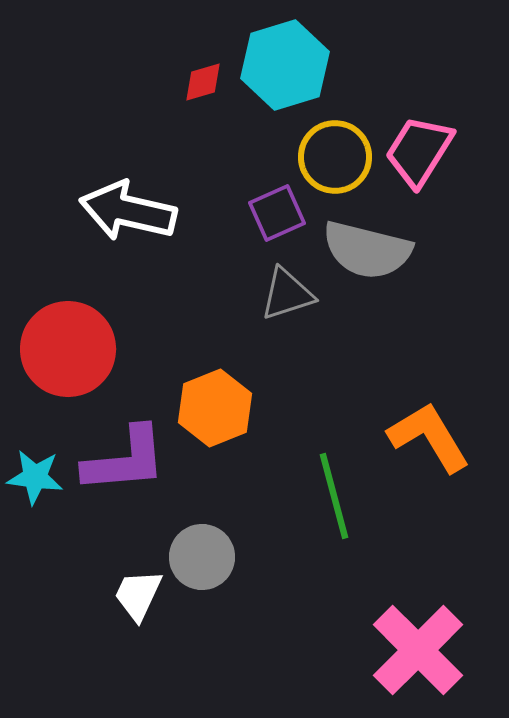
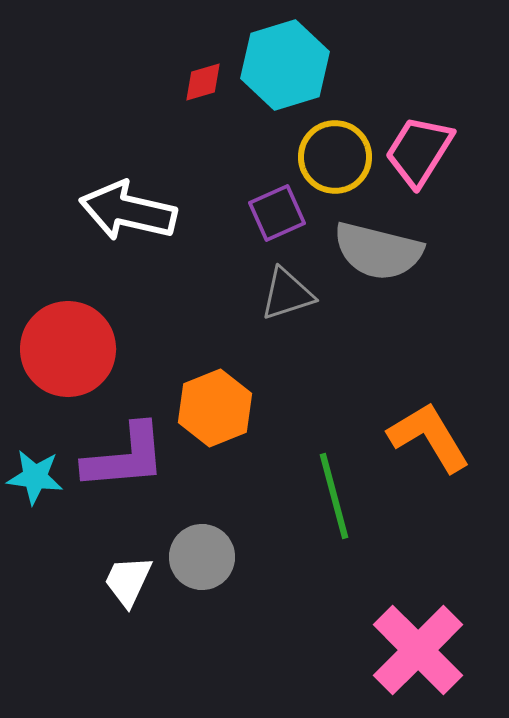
gray semicircle: moved 11 px right, 1 px down
purple L-shape: moved 3 px up
white trapezoid: moved 10 px left, 14 px up
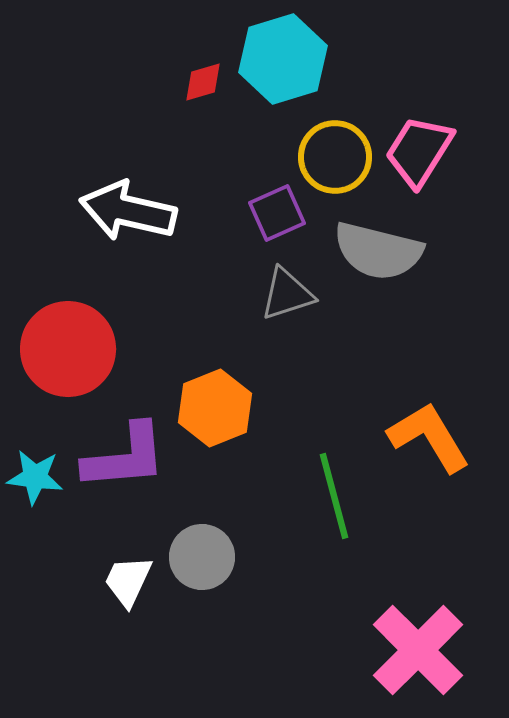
cyan hexagon: moved 2 px left, 6 px up
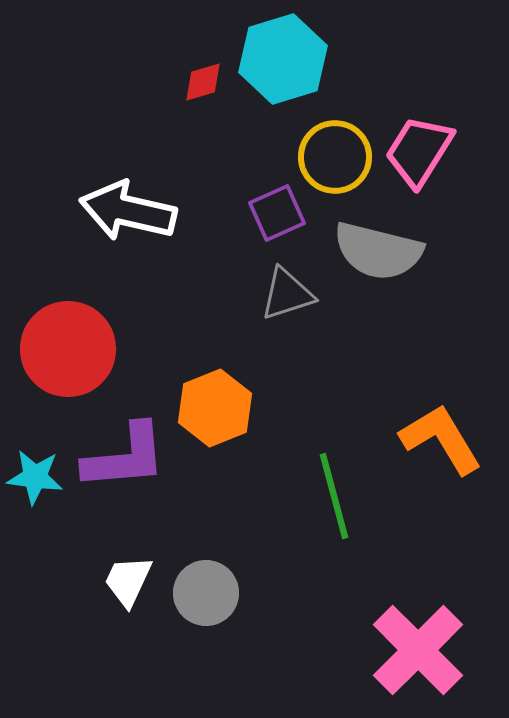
orange L-shape: moved 12 px right, 2 px down
gray circle: moved 4 px right, 36 px down
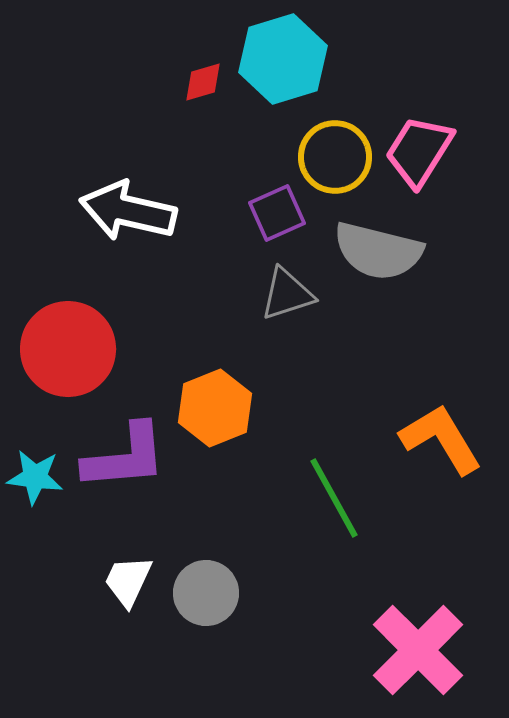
green line: moved 2 px down; rotated 14 degrees counterclockwise
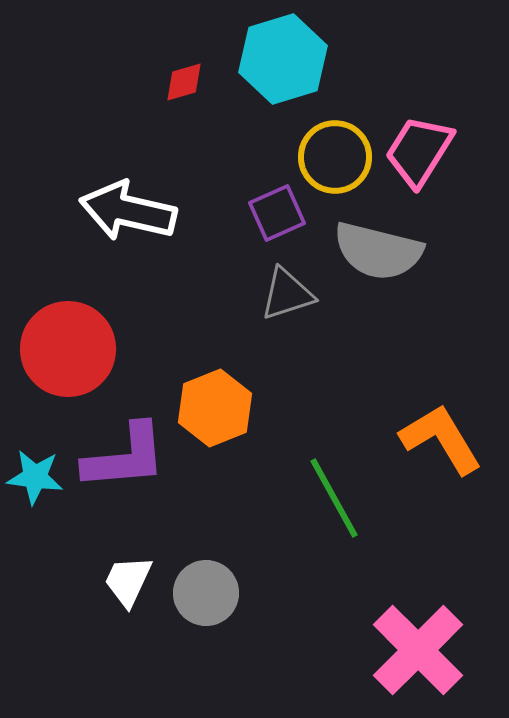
red diamond: moved 19 px left
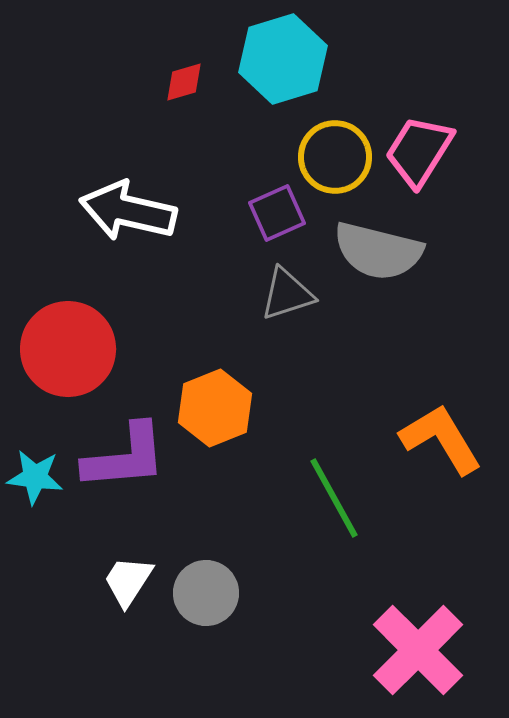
white trapezoid: rotated 8 degrees clockwise
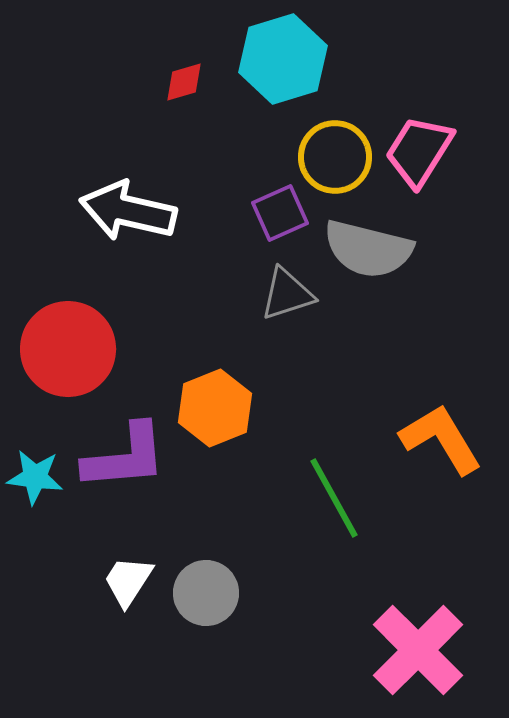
purple square: moved 3 px right
gray semicircle: moved 10 px left, 2 px up
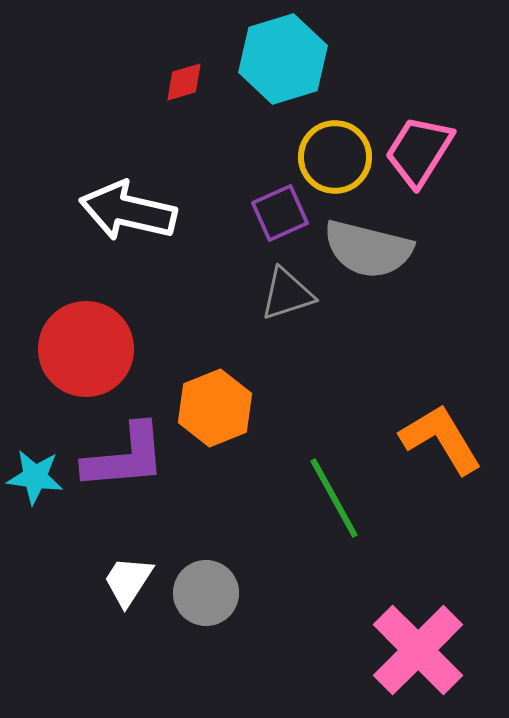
red circle: moved 18 px right
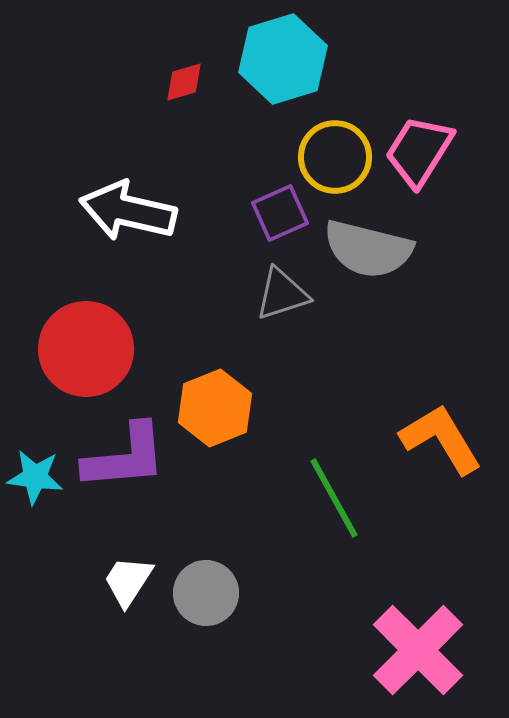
gray triangle: moved 5 px left
